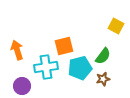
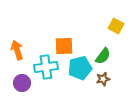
orange square: rotated 12 degrees clockwise
purple circle: moved 3 px up
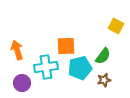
orange square: moved 2 px right
brown star: moved 1 px right, 1 px down
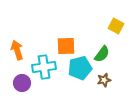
green semicircle: moved 1 px left, 2 px up
cyan cross: moved 2 px left
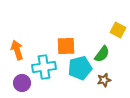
yellow square: moved 2 px right, 4 px down
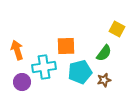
yellow square: moved 1 px left, 1 px up
green semicircle: moved 2 px right, 1 px up
cyan pentagon: moved 4 px down
purple circle: moved 1 px up
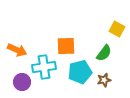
orange arrow: rotated 132 degrees clockwise
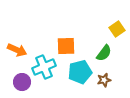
yellow square: rotated 28 degrees clockwise
cyan cross: rotated 15 degrees counterclockwise
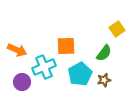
cyan pentagon: moved 2 px down; rotated 15 degrees counterclockwise
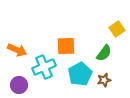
purple circle: moved 3 px left, 3 px down
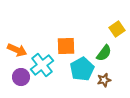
cyan cross: moved 2 px left, 2 px up; rotated 15 degrees counterclockwise
cyan pentagon: moved 2 px right, 5 px up
purple circle: moved 2 px right, 8 px up
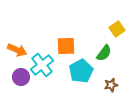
cyan pentagon: moved 1 px left, 2 px down
brown star: moved 7 px right, 5 px down
